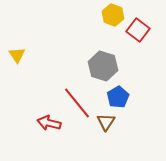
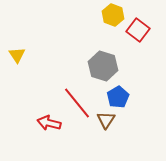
brown triangle: moved 2 px up
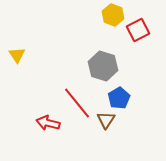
red square: rotated 25 degrees clockwise
blue pentagon: moved 1 px right, 1 px down
red arrow: moved 1 px left
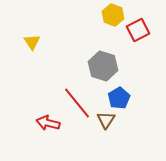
yellow triangle: moved 15 px right, 13 px up
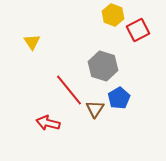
red line: moved 8 px left, 13 px up
brown triangle: moved 11 px left, 11 px up
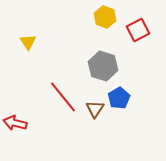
yellow hexagon: moved 8 px left, 2 px down
yellow triangle: moved 4 px left
red line: moved 6 px left, 7 px down
red arrow: moved 33 px left
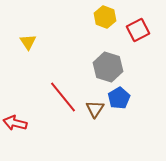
gray hexagon: moved 5 px right, 1 px down
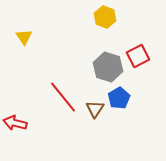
red square: moved 26 px down
yellow triangle: moved 4 px left, 5 px up
